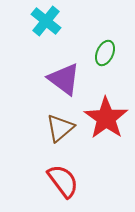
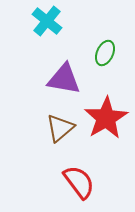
cyan cross: moved 1 px right
purple triangle: rotated 27 degrees counterclockwise
red star: rotated 6 degrees clockwise
red semicircle: moved 16 px right, 1 px down
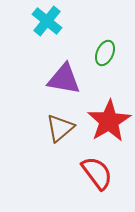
red star: moved 3 px right, 3 px down
red semicircle: moved 18 px right, 9 px up
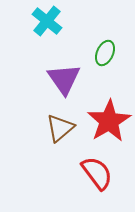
purple triangle: rotated 45 degrees clockwise
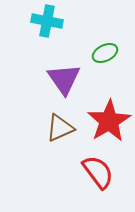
cyan cross: rotated 28 degrees counterclockwise
green ellipse: rotated 40 degrees clockwise
brown triangle: rotated 16 degrees clockwise
red semicircle: moved 1 px right, 1 px up
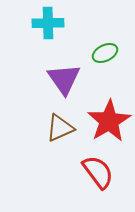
cyan cross: moved 1 px right, 2 px down; rotated 12 degrees counterclockwise
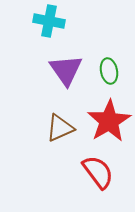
cyan cross: moved 1 px right, 2 px up; rotated 12 degrees clockwise
green ellipse: moved 4 px right, 18 px down; rotated 75 degrees counterclockwise
purple triangle: moved 2 px right, 9 px up
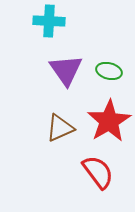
cyan cross: rotated 8 degrees counterclockwise
green ellipse: rotated 65 degrees counterclockwise
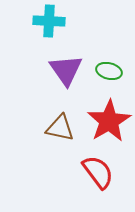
brown triangle: rotated 36 degrees clockwise
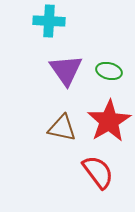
brown triangle: moved 2 px right
